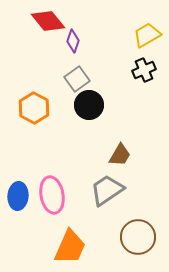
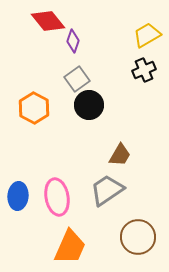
pink ellipse: moved 5 px right, 2 px down
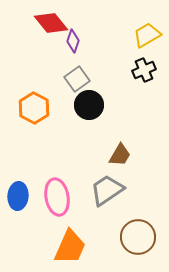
red diamond: moved 3 px right, 2 px down
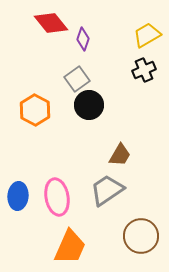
purple diamond: moved 10 px right, 2 px up
orange hexagon: moved 1 px right, 2 px down
brown circle: moved 3 px right, 1 px up
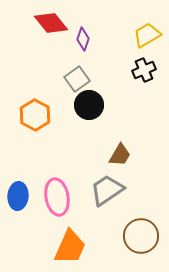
orange hexagon: moved 5 px down
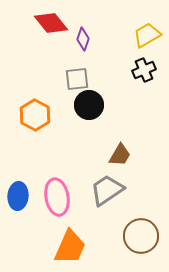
gray square: rotated 30 degrees clockwise
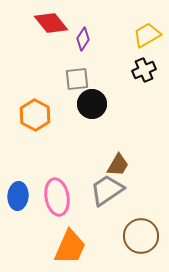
purple diamond: rotated 15 degrees clockwise
black circle: moved 3 px right, 1 px up
brown trapezoid: moved 2 px left, 10 px down
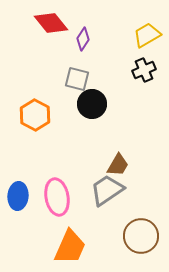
gray square: rotated 20 degrees clockwise
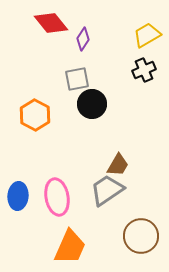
gray square: rotated 25 degrees counterclockwise
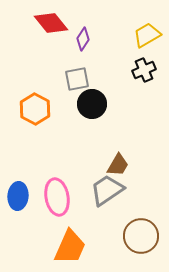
orange hexagon: moved 6 px up
